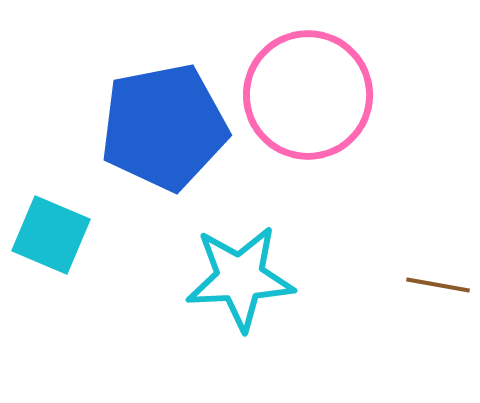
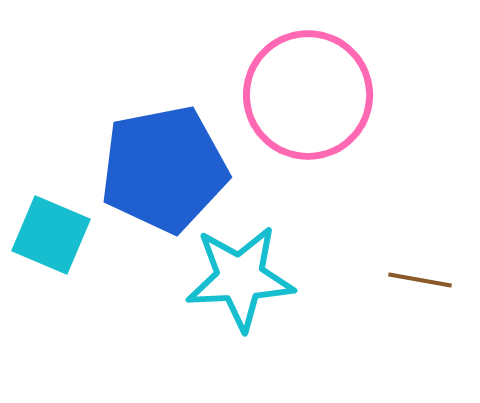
blue pentagon: moved 42 px down
brown line: moved 18 px left, 5 px up
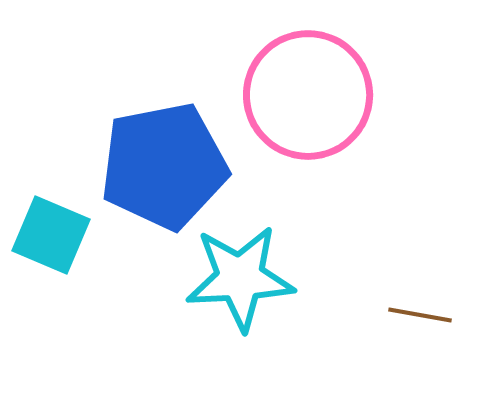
blue pentagon: moved 3 px up
brown line: moved 35 px down
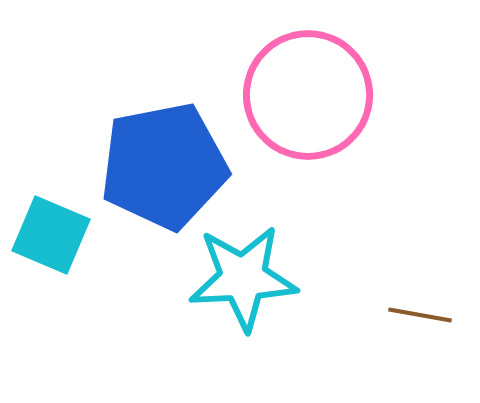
cyan star: moved 3 px right
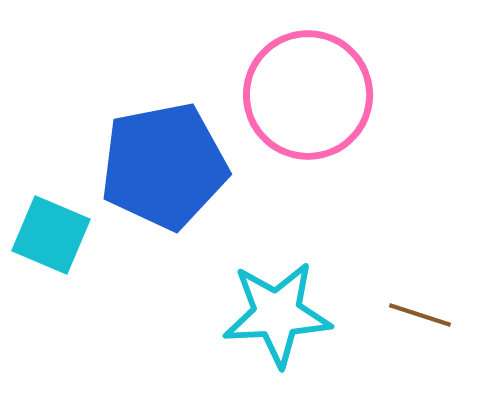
cyan star: moved 34 px right, 36 px down
brown line: rotated 8 degrees clockwise
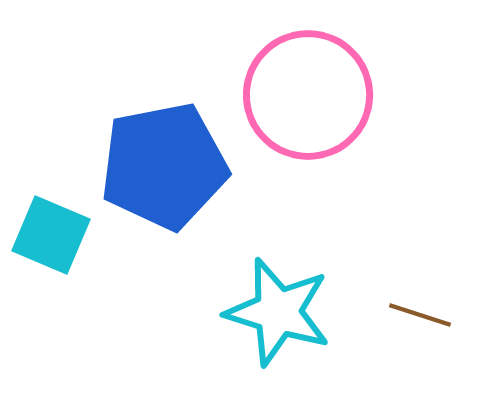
cyan star: moved 1 px right, 2 px up; rotated 20 degrees clockwise
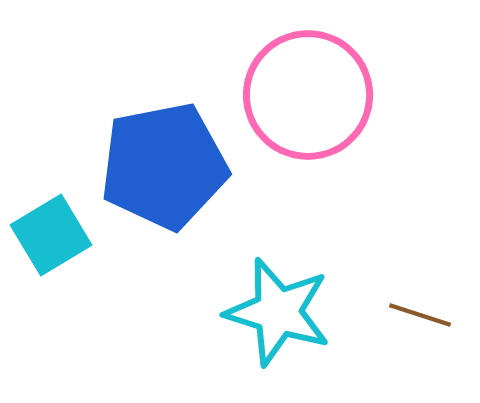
cyan square: rotated 36 degrees clockwise
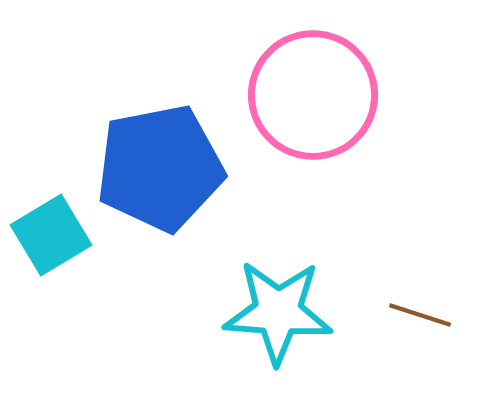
pink circle: moved 5 px right
blue pentagon: moved 4 px left, 2 px down
cyan star: rotated 13 degrees counterclockwise
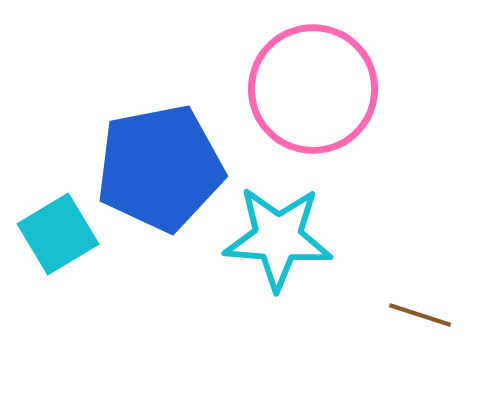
pink circle: moved 6 px up
cyan square: moved 7 px right, 1 px up
cyan star: moved 74 px up
